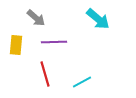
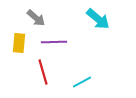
yellow rectangle: moved 3 px right, 2 px up
red line: moved 2 px left, 2 px up
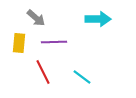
cyan arrow: rotated 40 degrees counterclockwise
red line: rotated 10 degrees counterclockwise
cyan line: moved 5 px up; rotated 66 degrees clockwise
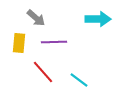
red line: rotated 15 degrees counterclockwise
cyan line: moved 3 px left, 3 px down
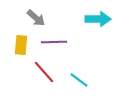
yellow rectangle: moved 2 px right, 2 px down
red line: moved 1 px right
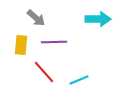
cyan line: rotated 60 degrees counterclockwise
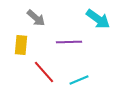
cyan arrow: rotated 35 degrees clockwise
purple line: moved 15 px right
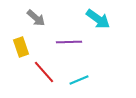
yellow rectangle: moved 2 px down; rotated 24 degrees counterclockwise
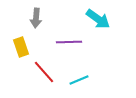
gray arrow: rotated 54 degrees clockwise
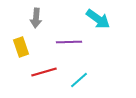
red line: rotated 65 degrees counterclockwise
cyan line: rotated 18 degrees counterclockwise
